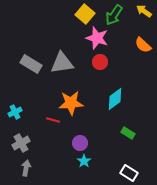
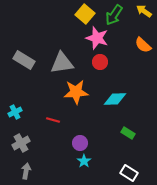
gray rectangle: moved 7 px left, 4 px up
cyan diamond: rotated 35 degrees clockwise
orange star: moved 5 px right, 11 px up
gray arrow: moved 3 px down
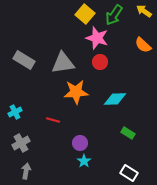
gray triangle: moved 1 px right
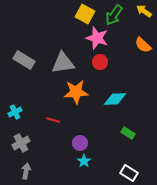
yellow square: rotated 12 degrees counterclockwise
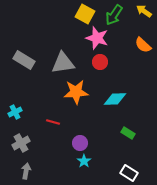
red line: moved 2 px down
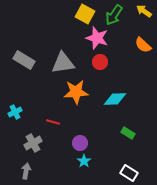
gray cross: moved 12 px right
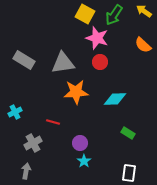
white rectangle: rotated 66 degrees clockwise
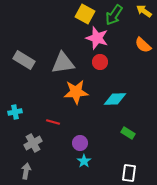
cyan cross: rotated 16 degrees clockwise
